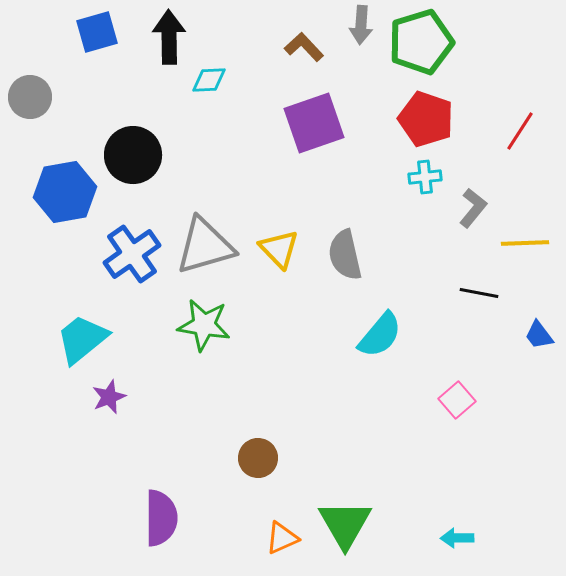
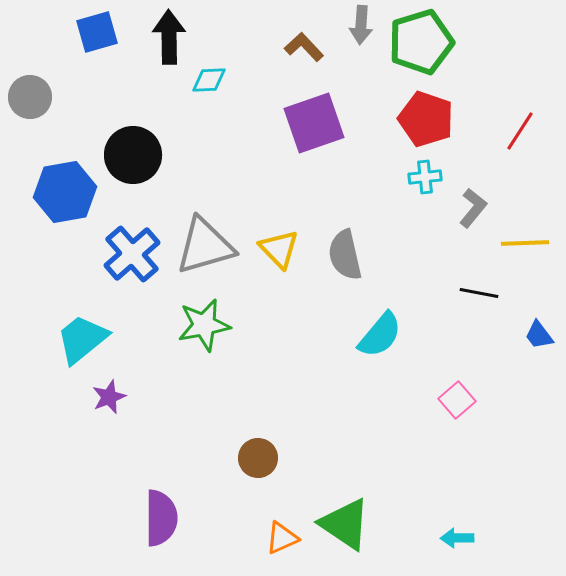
blue cross: rotated 6 degrees counterclockwise
green star: rotated 20 degrees counterclockwise
green triangle: rotated 26 degrees counterclockwise
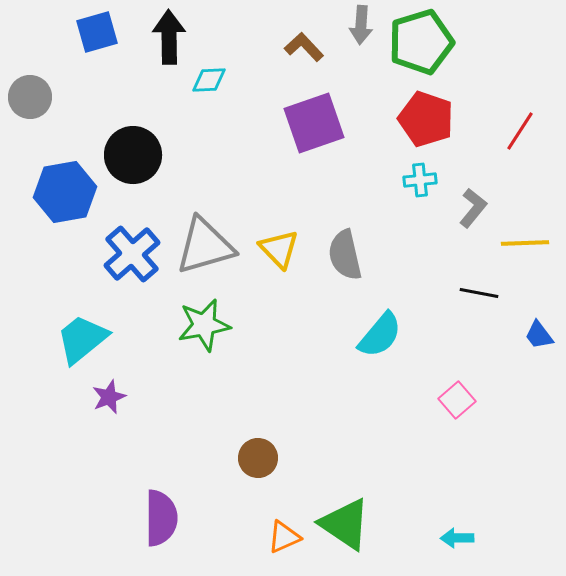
cyan cross: moved 5 px left, 3 px down
orange triangle: moved 2 px right, 1 px up
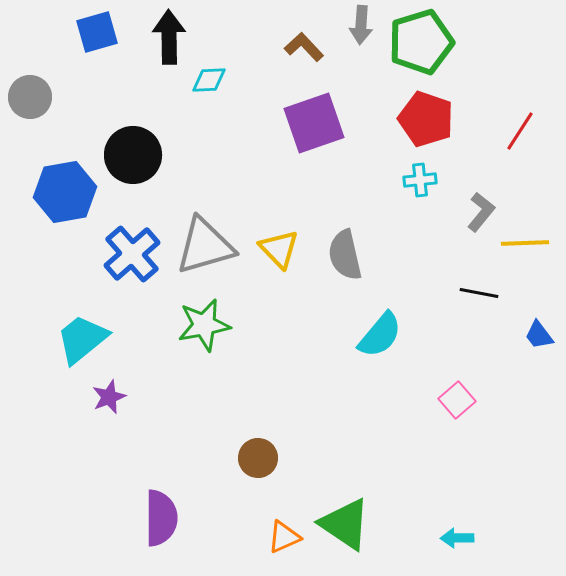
gray L-shape: moved 8 px right, 4 px down
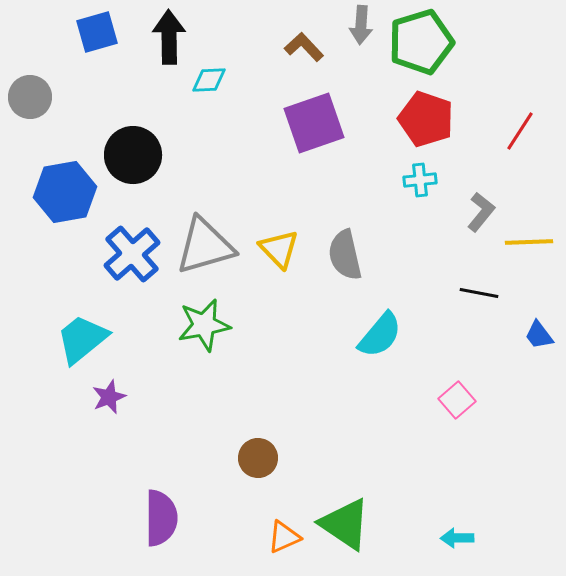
yellow line: moved 4 px right, 1 px up
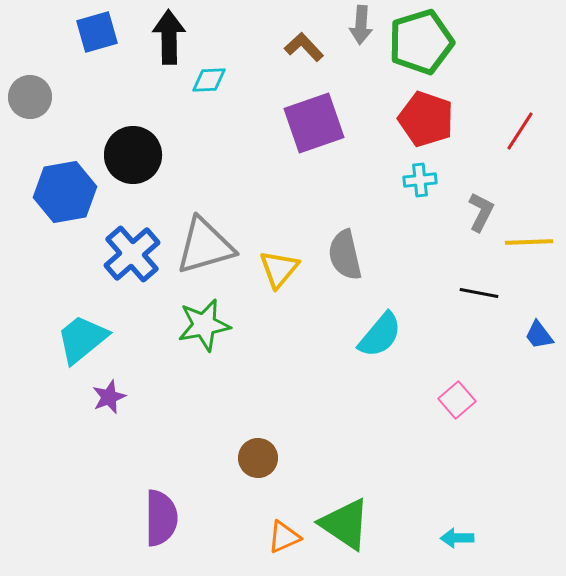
gray L-shape: rotated 12 degrees counterclockwise
yellow triangle: moved 20 px down; rotated 24 degrees clockwise
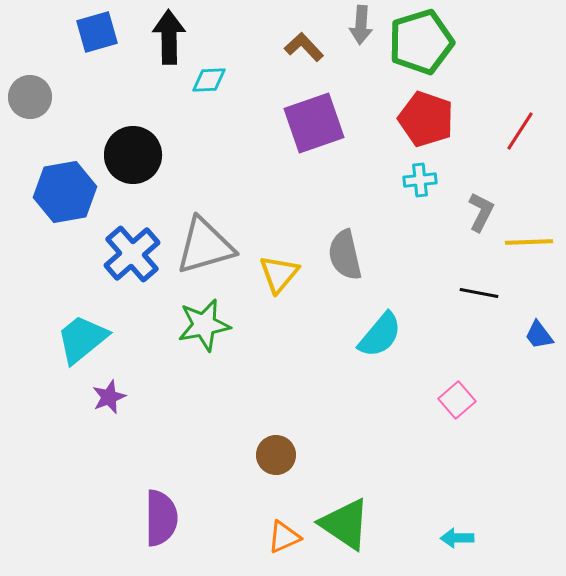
yellow triangle: moved 5 px down
brown circle: moved 18 px right, 3 px up
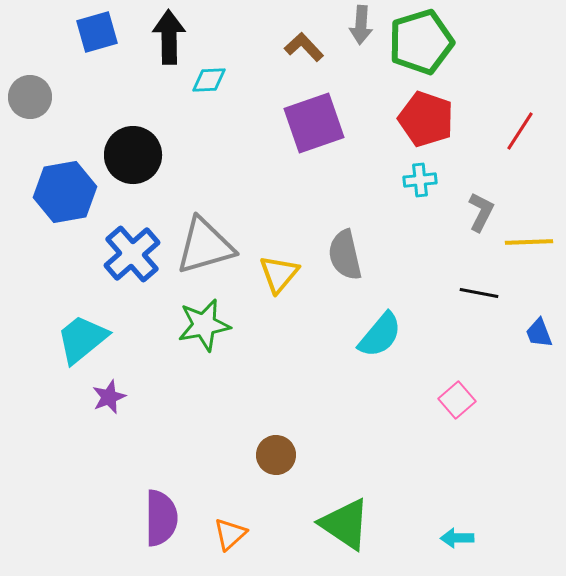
blue trapezoid: moved 2 px up; rotated 16 degrees clockwise
orange triangle: moved 54 px left, 3 px up; rotated 18 degrees counterclockwise
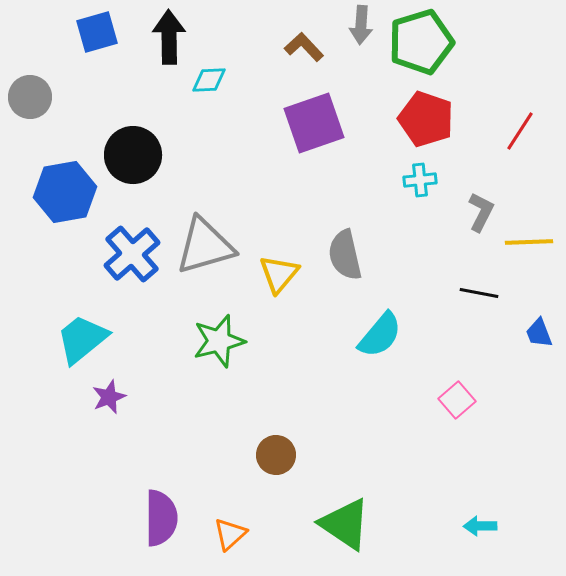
green star: moved 15 px right, 16 px down; rotated 4 degrees counterclockwise
cyan arrow: moved 23 px right, 12 px up
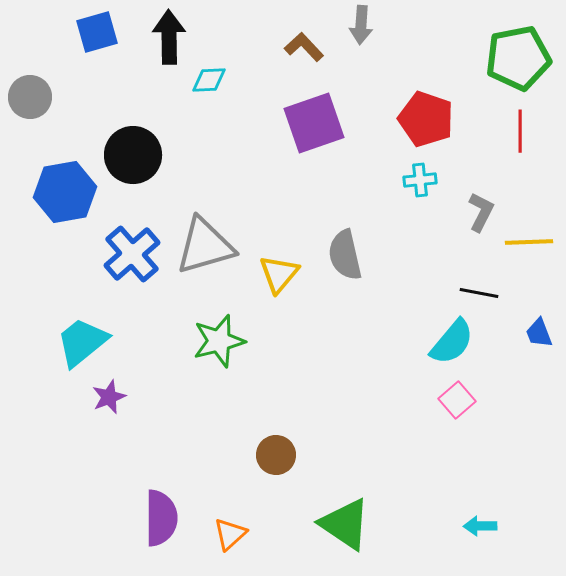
green pentagon: moved 97 px right, 16 px down; rotated 6 degrees clockwise
red line: rotated 33 degrees counterclockwise
cyan semicircle: moved 72 px right, 7 px down
cyan trapezoid: moved 3 px down
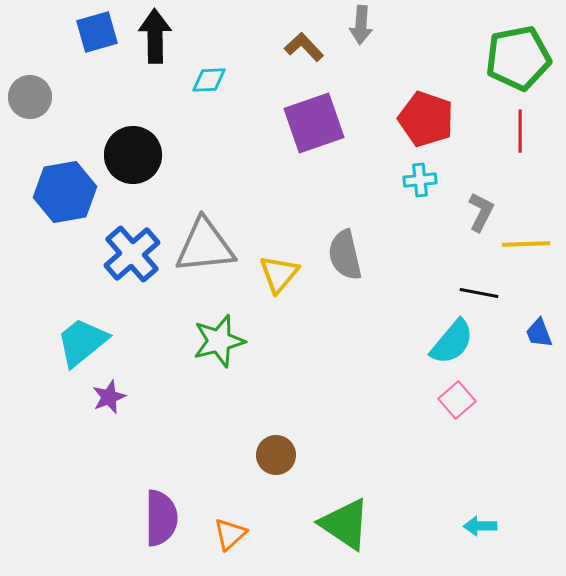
black arrow: moved 14 px left, 1 px up
yellow line: moved 3 px left, 2 px down
gray triangle: rotated 10 degrees clockwise
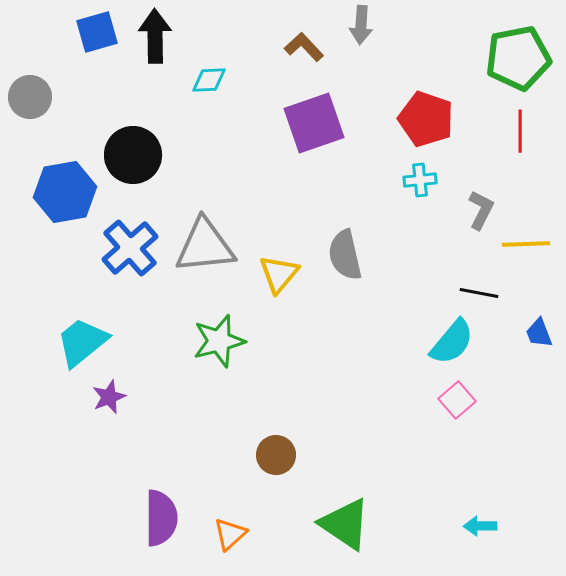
gray L-shape: moved 2 px up
blue cross: moved 2 px left, 6 px up
